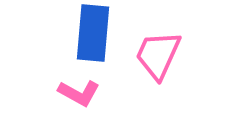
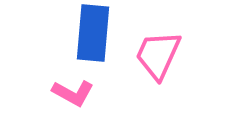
pink L-shape: moved 6 px left
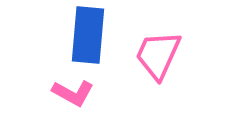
blue rectangle: moved 5 px left, 2 px down
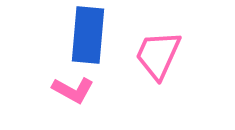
pink L-shape: moved 3 px up
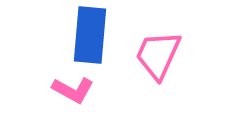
blue rectangle: moved 2 px right
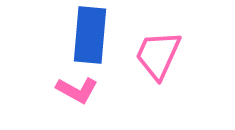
pink L-shape: moved 4 px right
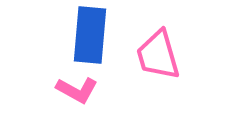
pink trapezoid: rotated 40 degrees counterclockwise
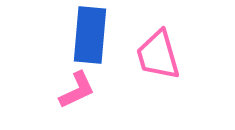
pink L-shape: rotated 54 degrees counterclockwise
